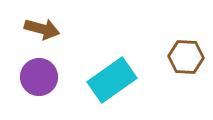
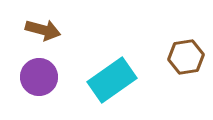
brown arrow: moved 1 px right, 1 px down
brown hexagon: rotated 12 degrees counterclockwise
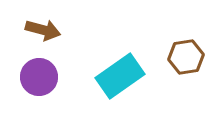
cyan rectangle: moved 8 px right, 4 px up
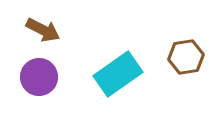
brown arrow: rotated 12 degrees clockwise
cyan rectangle: moved 2 px left, 2 px up
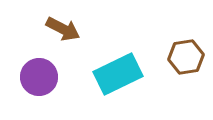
brown arrow: moved 20 px right, 1 px up
cyan rectangle: rotated 9 degrees clockwise
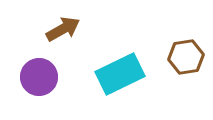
brown arrow: rotated 56 degrees counterclockwise
cyan rectangle: moved 2 px right
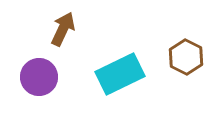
brown arrow: rotated 36 degrees counterclockwise
brown hexagon: rotated 24 degrees counterclockwise
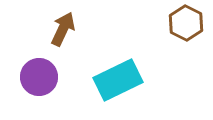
brown hexagon: moved 34 px up
cyan rectangle: moved 2 px left, 6 px down
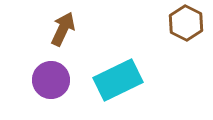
purple circle: moved 12 px right, 3 px down
